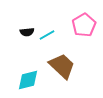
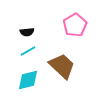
pink pentagon: moved 9 px left
cyan line: moved 19 px left, 16 px down
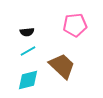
pink pentagon: rotated 25 degrees clockwise
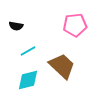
black semicircle: moved 11 px left, 6 px up; rotated 16 degrees clockwise
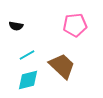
cyan line: moved 1 px left, 4 px down
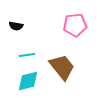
cyan line: rotated 21 degrees clockwise
brown trapezoid: moved 1 px down; rotated 8 degrees clockwise
cyan diamond: moved 1 px down
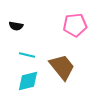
cyan line: rotated 21 degrees clockwise
